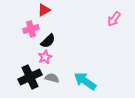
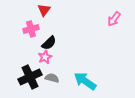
red triangle: rotated 24 degrees counterclockwise
black semicircle: moved 1 px right, 2 px down
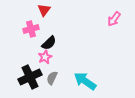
gray semicircle: rotated 80 degrees counterclockwise
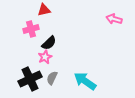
red triangle: rotated 40 degrees clockwise
pink arrow: rotated 70 degrees clockwise
black cross: moved 2 px down
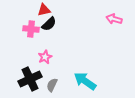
pink cross: rotated 21 degrees clockwise
black semicircle: moved 19 px up
gray semicircle: moved 7 px down
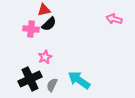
cyan arrow: moved 6 px left, 1 px up
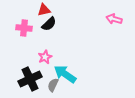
pink cross: moved 7 px left, 1 px up
cyan arrow: moved 14 px left, 6 px up
gray semicircle: moved 1 px right
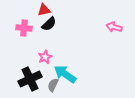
pink arrow: moved 8 px down
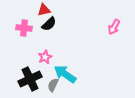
pink arrow: rotated 77 degrees counterclockwise
